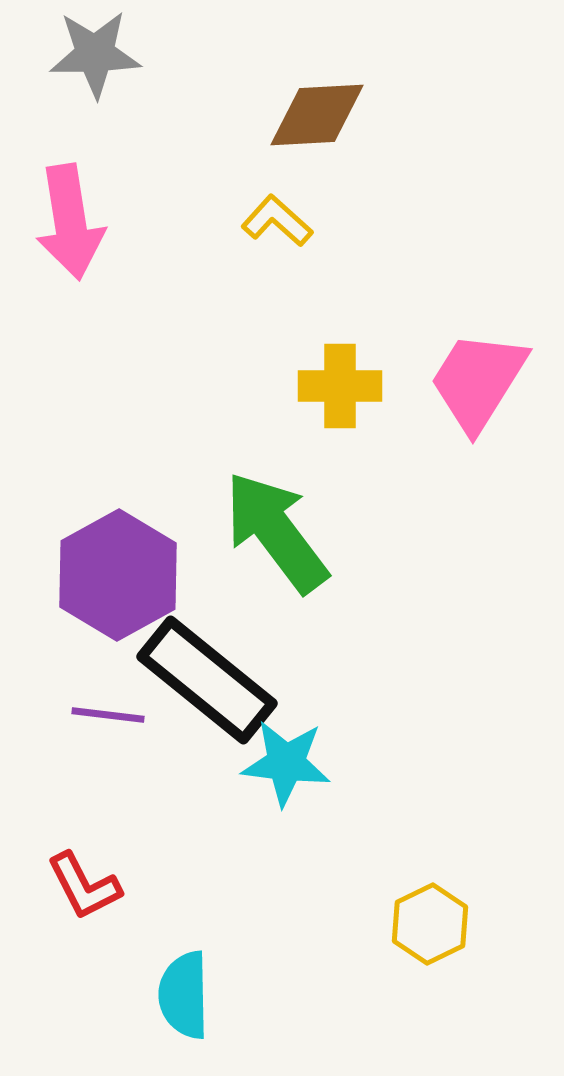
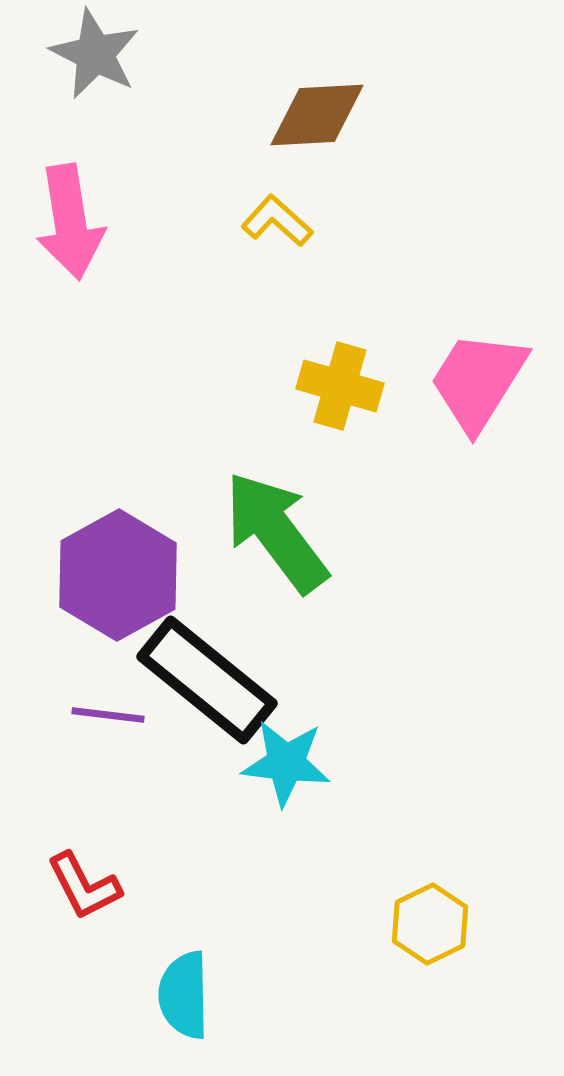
gray star: rotated 28 degrees clockwise
yellow cross: rotated 16 degrees clockwise
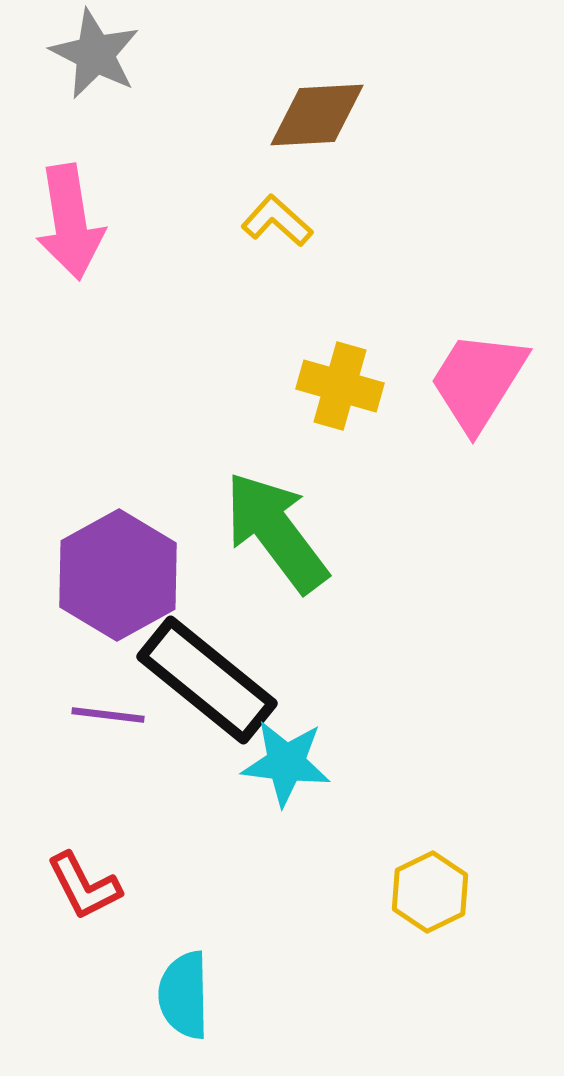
yellow hexagon: moved 32 px up
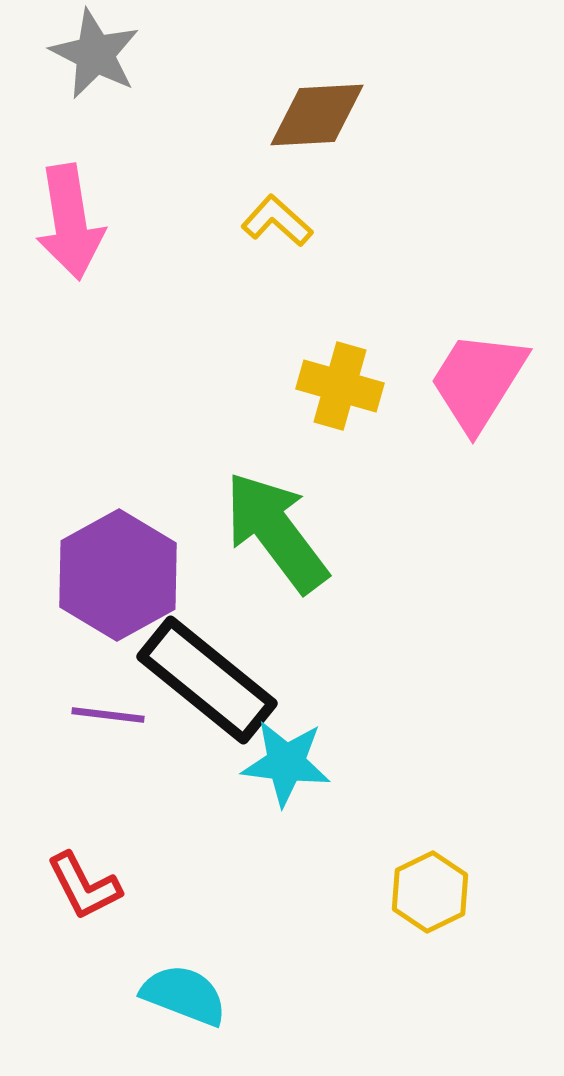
cyan semicircle: rotated 112 degrees clockwise
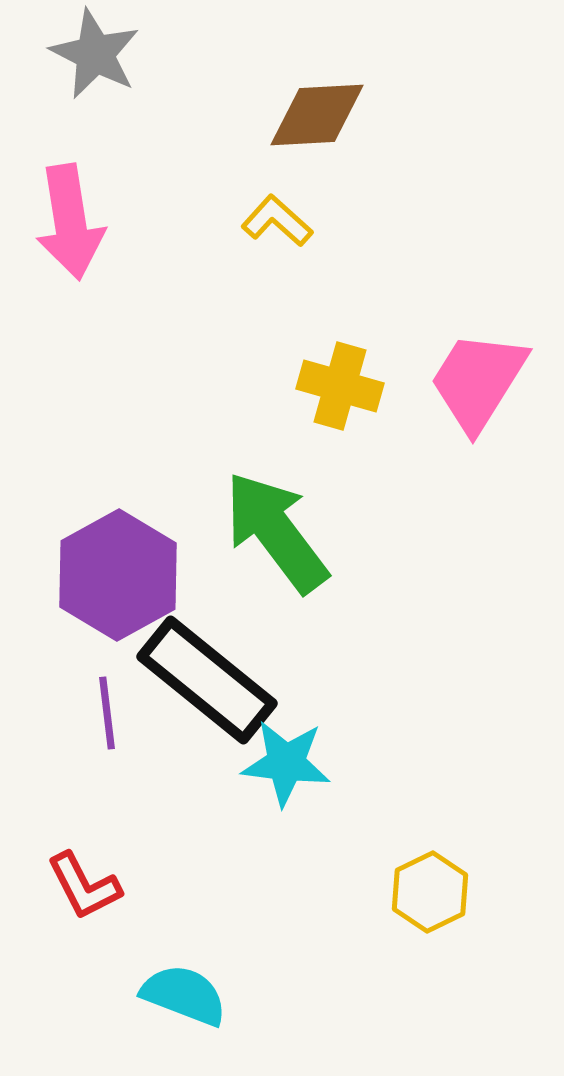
purple line: moved 1 px left, 2 px up; rotated 76 degrees clockwise
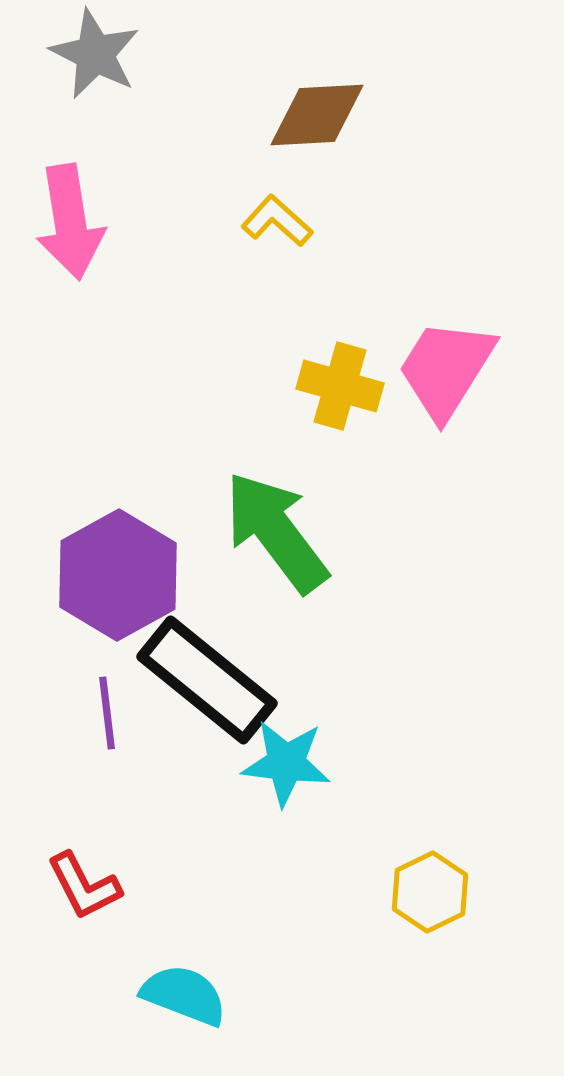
pink trapezoid: moved 32 px left, 12 px up
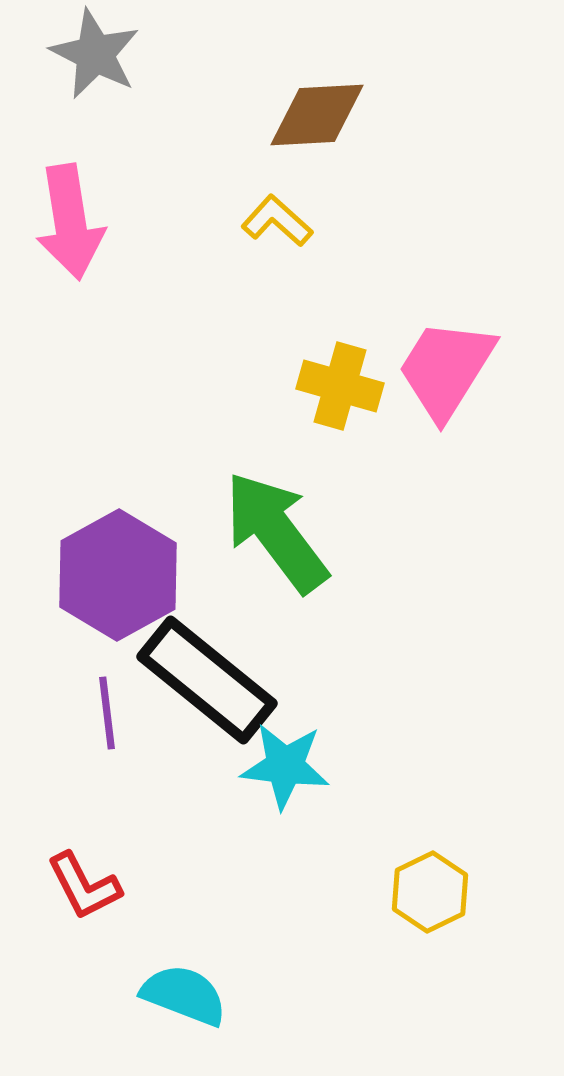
cyan star: moved 1 px left, 3 px down
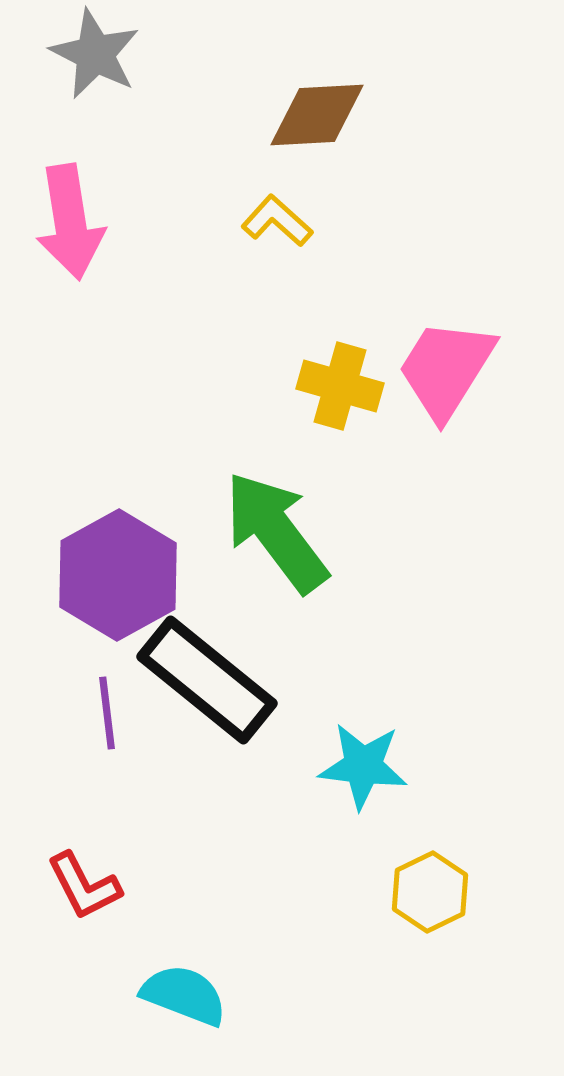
cyan star: moved 78 px right
